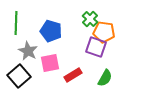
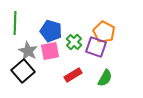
green cross: moved 16 px left, 23 px down
green line: moved 1 px left
orange pentagon: rotated 20 degrees clockwise
pink square: moved 12 px up
black square: moved 4 px right, 5 px up
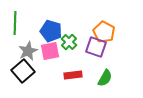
green cross: moved 5 px left
gray star: rotated 18 degrees clockwise
red rectangle: rotated 24 degrees clockwise
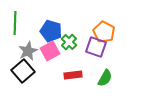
pink square: rotated 18 degrees counterclockwise
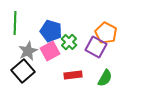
orange pentagon: moved 2 px right, 1 px down
purple square: rotated 10 degrees clockwise
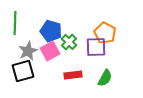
orange pentagon: moved 1 px left
purple square: rotated 30 degrees counterclockwise
black square: rotated 25 degrees clockwise
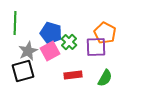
blue pentagon: moved 2 px down
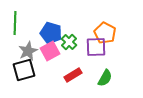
black square: moved 1 px right, 1 px up
red rectangle: rotated 24 degrees counterclockwise
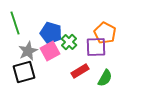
green line: rotated 20 degrees counterclockwise
black square: moved 2 px down
red rectangle: moved 7 px right, 4 px up
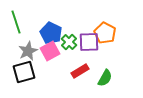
green line: moved 1 px right, 1 px up
blue pentagon: rotated 10 degrees clockwise
purple square: moved 7 px left, 5 px up
